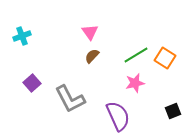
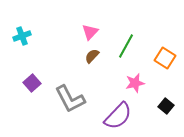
pink triangle: rotated 18 degrees clockwise
green line: moved 10 px left, 9 px up; rotated 30 degrees counterclockwise
black square: moved 7 px left, 5 px up; rotated 28 degrees counterclockwise
purple semicircle: rotated 68 degrees clockwise
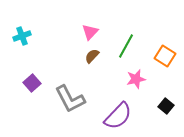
orange square: moved 2 px up
pink star: moved 1 px right, 4 px up
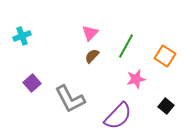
pink triangle: moved 1 px down
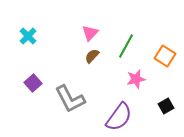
cyan cross: moved 6 px right; rotated 24 degrees counterclockwise
purple square: moved 1 px right
black square: rotated 21 degrees clockwise
purple semicircle: moved 1 px right, 1 px down; rotated 8 degrees counterclockwise
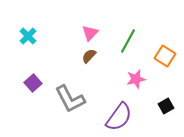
green line: moved 2 px right, 5 px up
brown semicircle: moved 3 px left
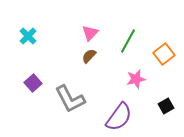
orange square: moved 1 px left, 2 px up; rotated 20 degrees clockwise
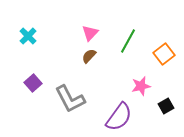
pink star: moved 5 px right, 7 px down
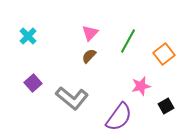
gray L-shape: moved 2 px right, 1 px up; rotated 24 degrees counterclockwise
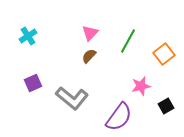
cyan cross: rotated 12 degrees clockwise
purple square: rotated 18 degrees clockwise
